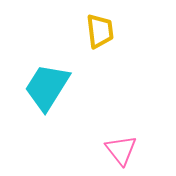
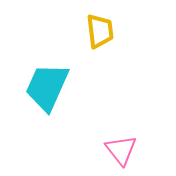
cyan trapezoid: rotated 8 degrees counterclockwise
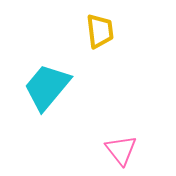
cyan trapezoid: rotated 16 degrees clockwise
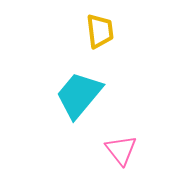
cyan trapezoid: moved 32 px right, 8 px down
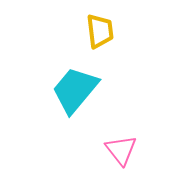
cyan trapezoid: moved 4 px left, 5 px up
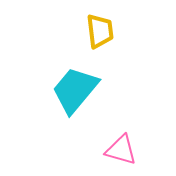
pink triangle: rotated 36 degrees counterclockwise
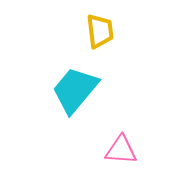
pink triangle: rotated 12 degrees counterclockwise
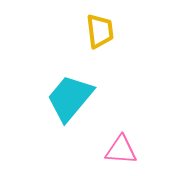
cyan trapezoid: moved 5 px left, 8 px down
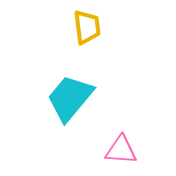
yellow trapezoid: moved 13 px left, 4 px up
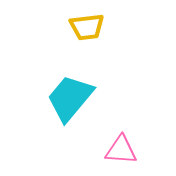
yellow trapezoid: rotated 90 degrees clockwise
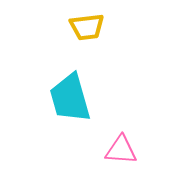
cyan trapezoid: rotated 56 degrees counterclockwise
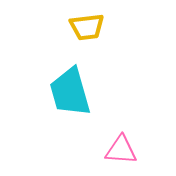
cyan trapezoid: moved 6 px up
